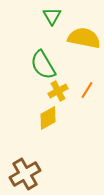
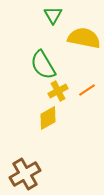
green triangle: moved 1 px right, 1 px up
orange line: rotated 24 degrees clockwise
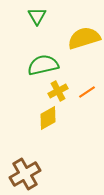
green triangle: moved 16 px left, 1 px down
yellow semicircle: rotated 28 degrees counterclockwise
green semicircle: rotated 108 degrees clockwise
orange line: moved 2 px down
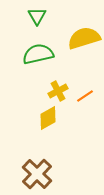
green semicircle: moved 5 px left, 11 px up
orange line: moved 2 px left, 4 px down
brown cross: moved 12 px right; rotated 16 degrees counterclockwise
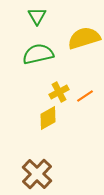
yellow cross: moved 1 px right, 1 px down
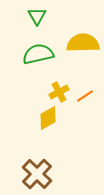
yellow semicircle: moved 1 px left, 5 px down; rotated 16 degrees clockwise
